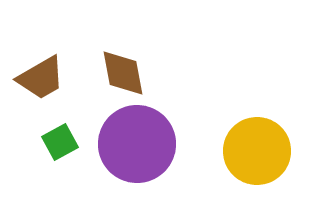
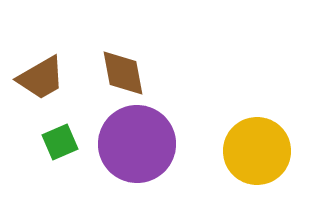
green square: rotated 6 degrees clockwise
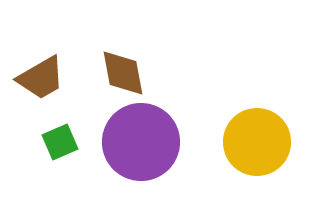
purple circle: moved 4 px right, 2 px up
yellow circle: moved 9 px up
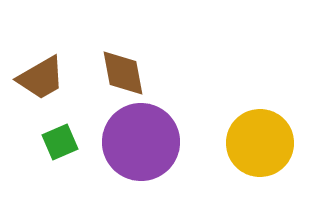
yellow circle: moved 3 px right, 1 px down
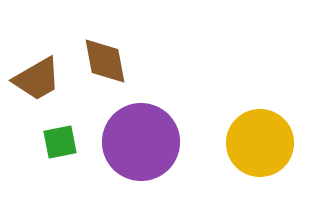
brown diamond: moved 18 px left, 12 px up
brown trapezoid: moved 4 px left, 1 px down
green square: rotated 12 degrees clockwise
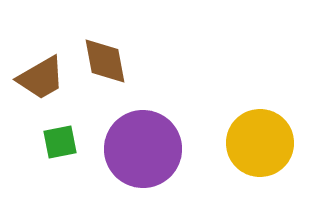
brown trapezoid: moved 4 px right, 1 px up
purple circle: moved 2 px right, 7 px down
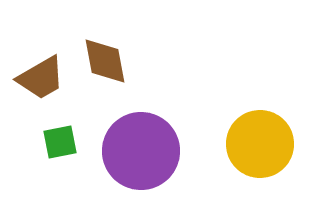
yellow circle: moved 1 px down
purple circle: moved 2 px left, 2 px down
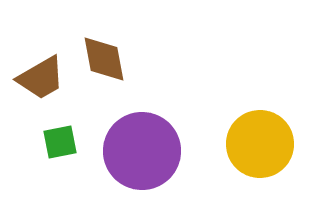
brown diamond: moved 1 px left, 2 px up
purple circle: moved 1 px right
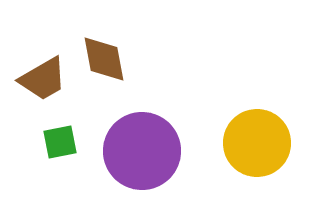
brown trapezoid: moved 2 px right, 1 px down
yellow circle: moved 3 px left, 1 px up
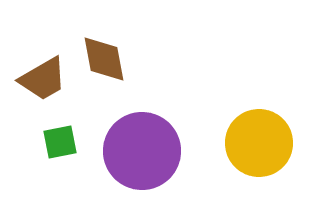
yellow circle: moved 2 px right
